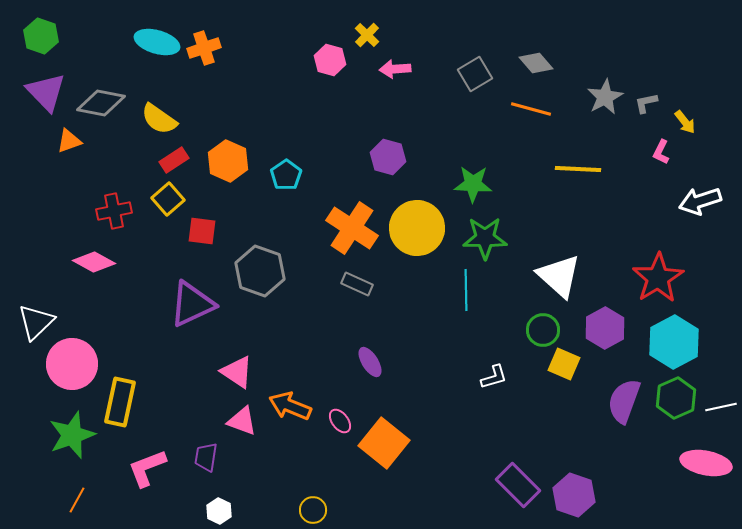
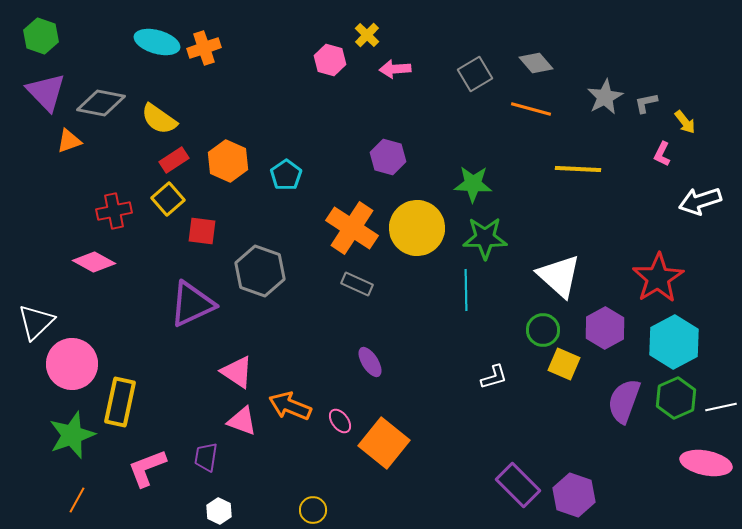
pink L-shape at (661, 152): moved 1 px right, 2 px down
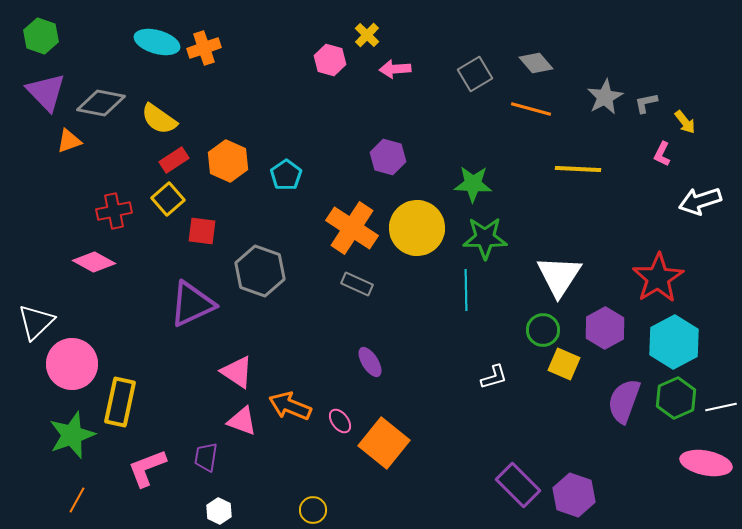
white triangle at (559, 276): rotated 21 degrees clockwise
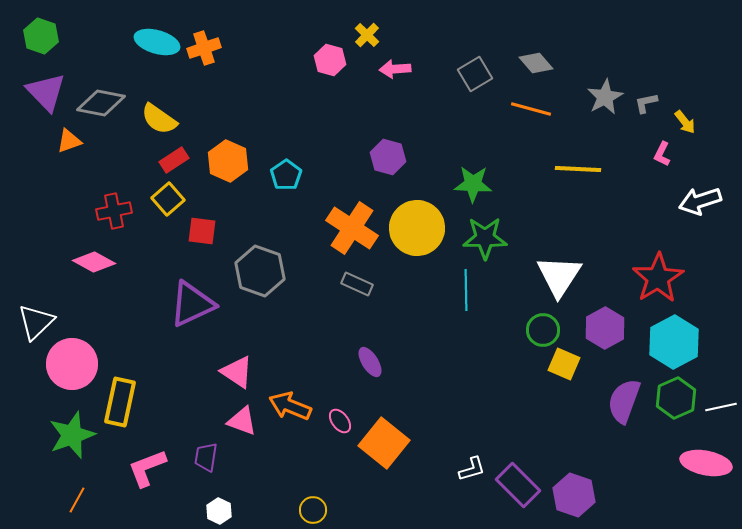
white L-shape at (494, 377): moved 22 px left, 92 px down
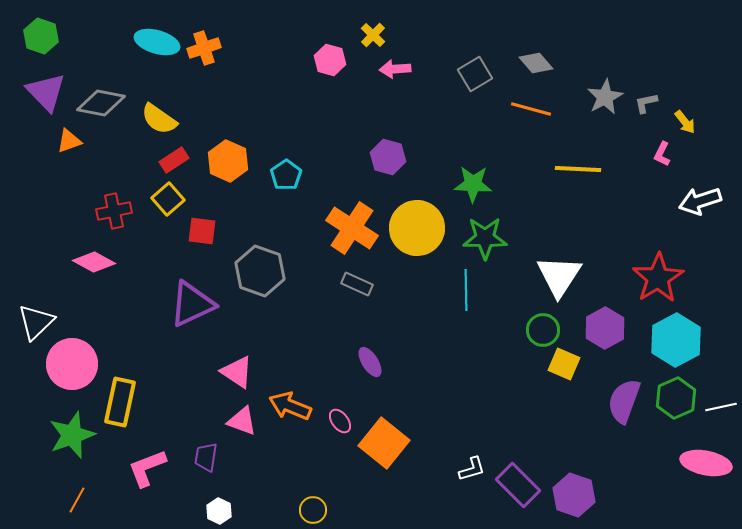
yellow cross at (367, 35): moved 6 px right
cyan hexagon at (674, 342): moved 2 px right, 2 px up
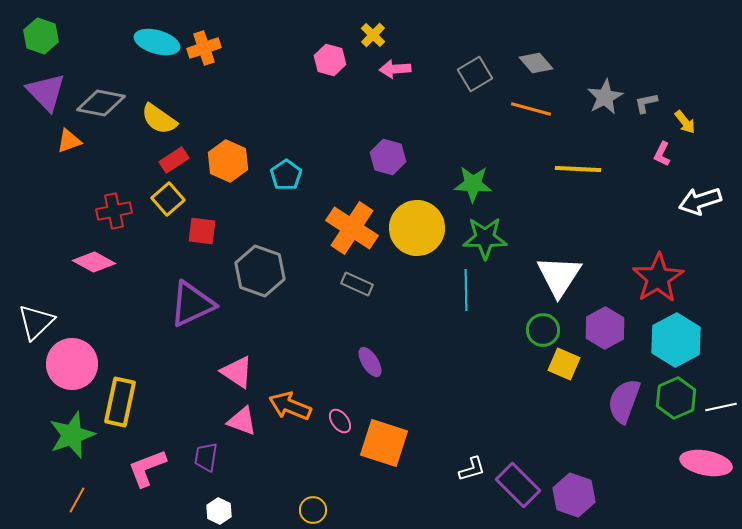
orange square at (384, 443): rotated 21 degrees counterclockwise
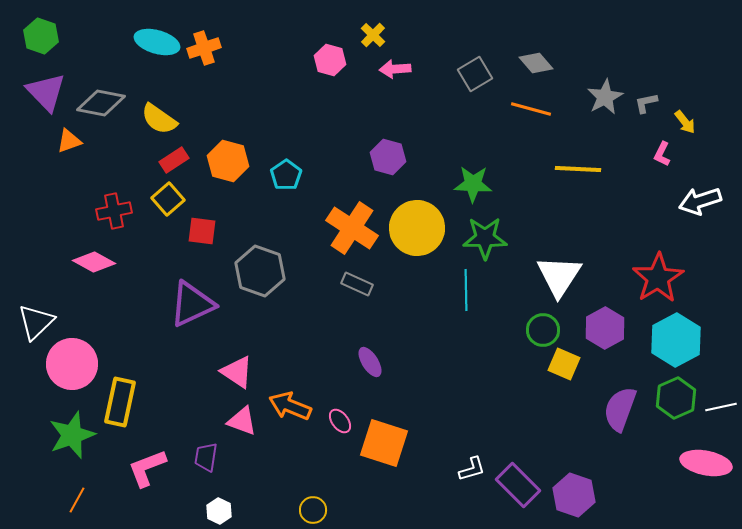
orange hexagon at (228, 161): rotated 9 degrees counterclockwise
purple semicircle at (624, 401): moved 4 px left, 8 px down
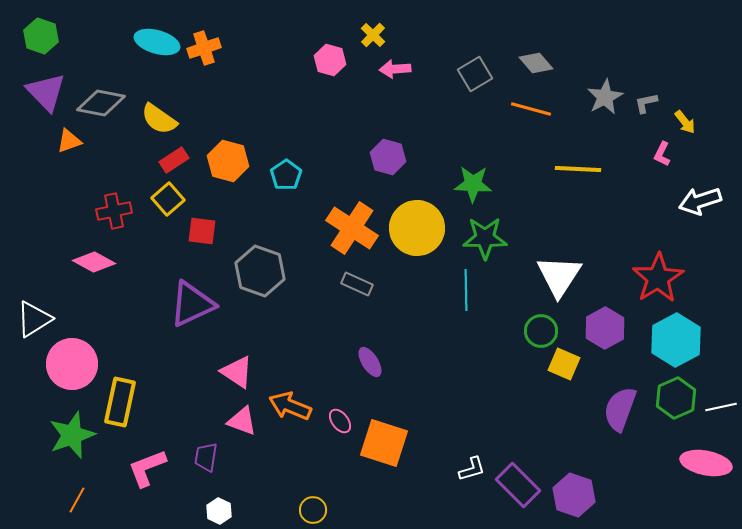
white triangle at (36, 322): moved 2 px left, 3 px up; rotated 12 degrees clockwise
green circle at (543, 330): moved 2 px left, 1 px down
